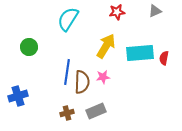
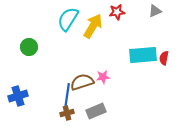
yellow arrow: moved 13 px left, 20 px up
cyan rectangle: moved 3 px right, 2 px down
blue line: moved 24 px down
brown semicircle: rotated 110 degrees counterclockwise
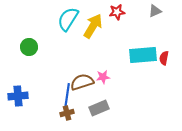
blue cross: rotated 12 degrees clockwise
gray rectangle: moved 3 px right, 3 px up
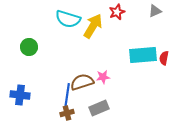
red star: rotated 14 degrees counterclockwise
cyan semicircle: rotated 105 degrees counterclockwise
blue cross: moved 2 px right, 1 px up; rotated 12 degrees clockwise
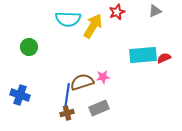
cyan semicircle: rotated 15 degrees counterclockwise
red semicircle: rotated 56 degrees clockwise
blue cross: rotated 12 degrees clockwise
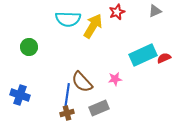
cyan rectangle: rotated 20 degrees counterclockwise
pink star: moved 12 px right, 2 px down
brown semicircle: rotated 115 degrees counterclockwise
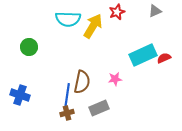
brown semicircle: rotated 125 degrees counterclockwise
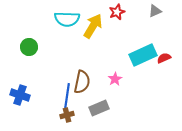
cyan semicircle: moved 1 px left
pink star: rotated 24 degrees counterclockwise
brown cross: moved 2 px down
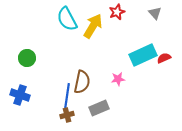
gray triangle: moved 2 px down; rotated 48 degrees counterclockwise
cyan semicircle: rotated 60 degrees clockwise
green circle: moved 2 px left, 11 px down
pink star: moved 3 px right; rotated 24 degrees clockwise
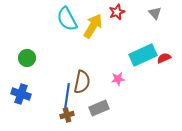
blue cross: moved 1 px right, 1 px up
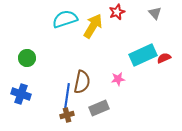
cyan semicircle: moved 2 px left; rotated 100 degrees clockwise
